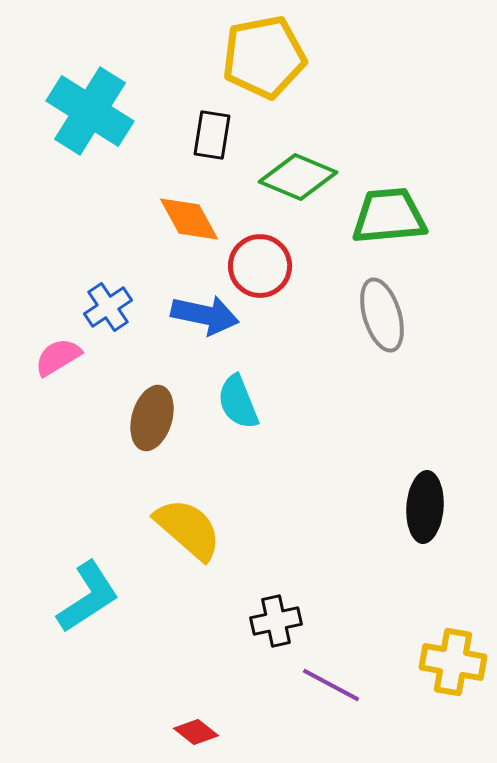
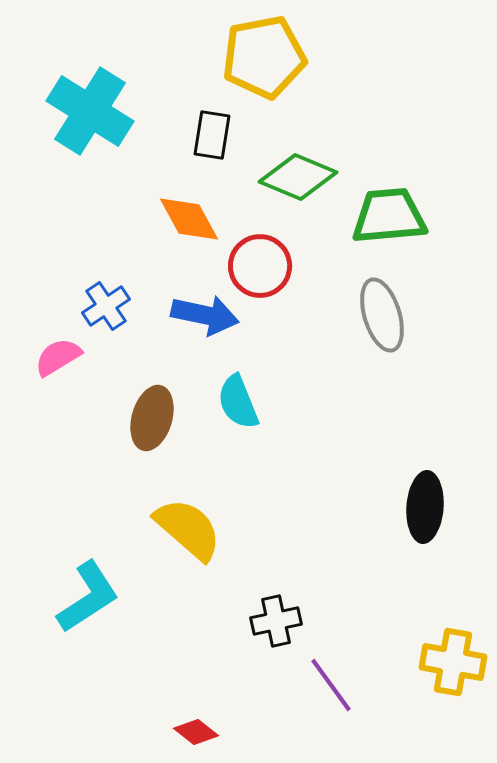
blue cross: moved 2 px left, 1 px up
purple line: rotated 26 degrees clockwise
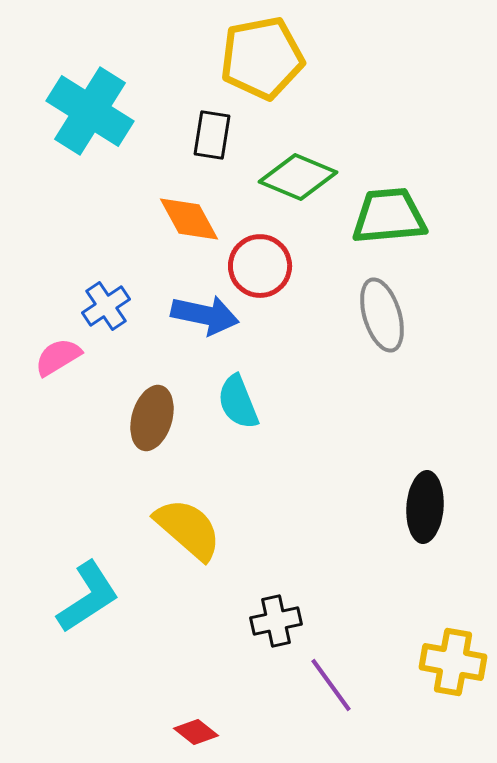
yellow pentagon: moved 2 px left, 1 px down
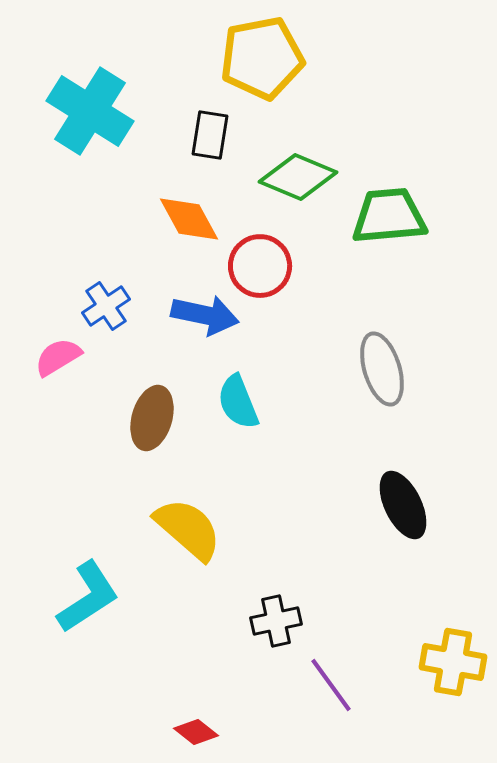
black rectangle: moved 2 px left
gray ellipse: moved 54 px down
black ellipse: moved 22 px left, 2 px up; rotated 30 degrees counterclockwise
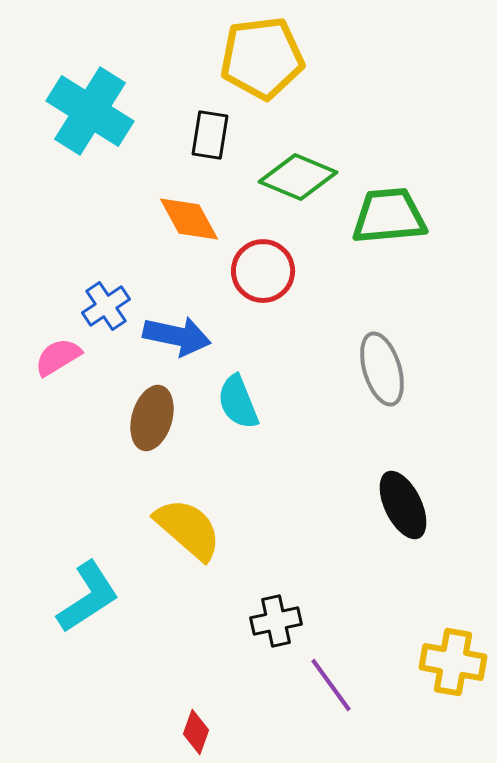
yellow pentagon: rotated 4 degrees clockwise
red circle: moved 3 px right, 5 px down
blue arrow: moved 28 px left, 21 px down
red diamond: rotated 72 degrees clockwise
